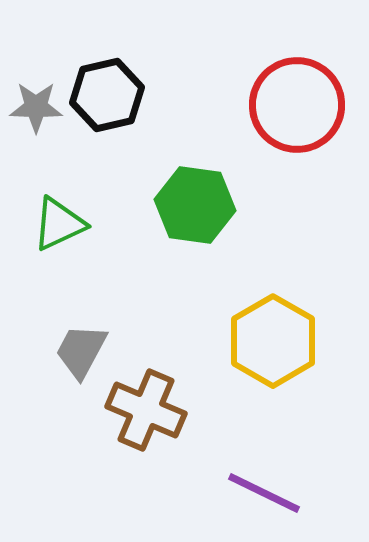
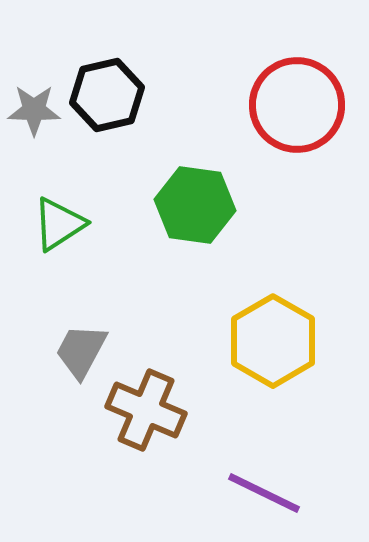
gray star: moved 2 px left, 3 px down
green triangle: rotated 8 degrees counterclockwise
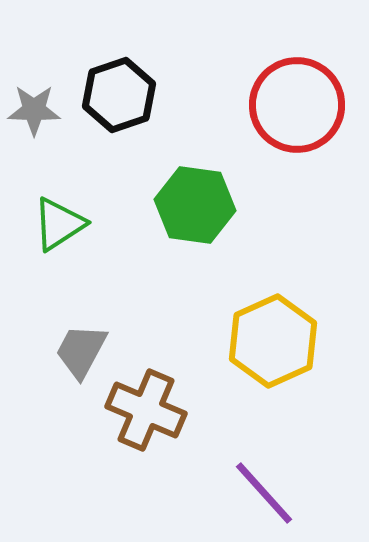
black hexagon: moved 12 px right; rotated 6 degrees counterclockwise
yellow hexagon: rotated 6 degrees clockwise
purple line: rotated 22 degrees clockwise
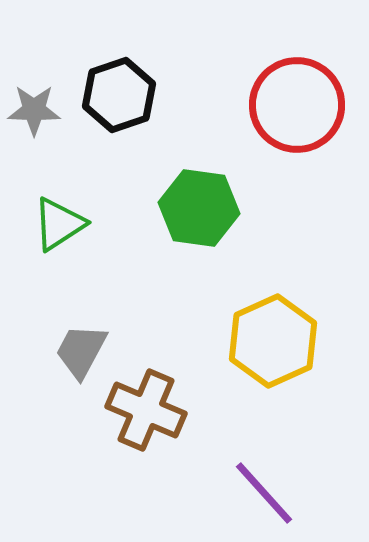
green hexagon: moved 4 px right, 3 px down
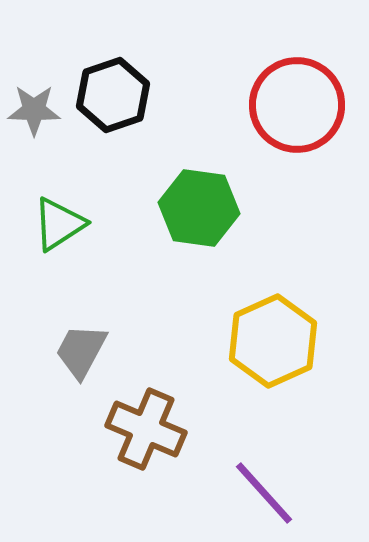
black hexagon: moved 6 px left
brown cross: moved 19 px down
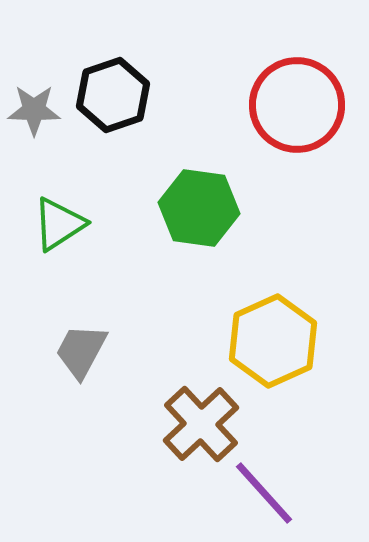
brown cross: moved 55 px right, 5 px up; rotated 24 degrees clockwise
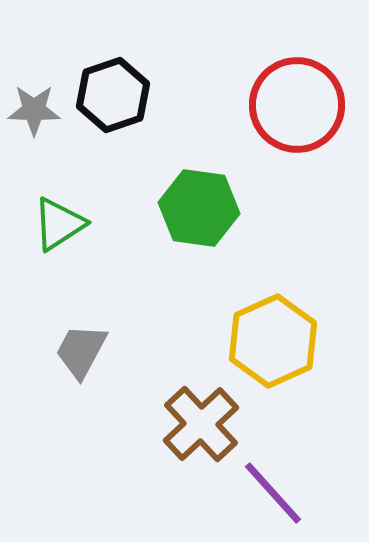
purple line: moved 9 px right
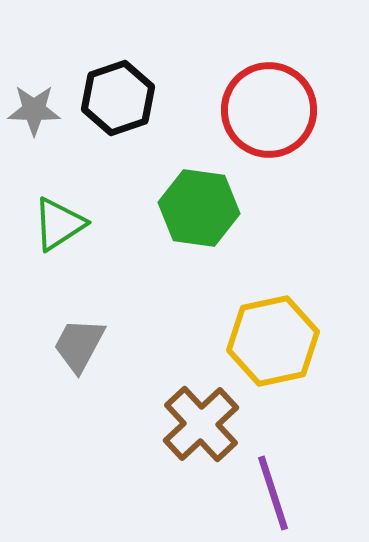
black hexagon: moved 5 px right, 3 px down
red circle: moved 28 px left, 5 px down
yellow hexagon: rotated 12 degrees clockwise
gray trapezoid: moved 2 px left, 6 px up
purple line: rotated 24 degrees clockwise
